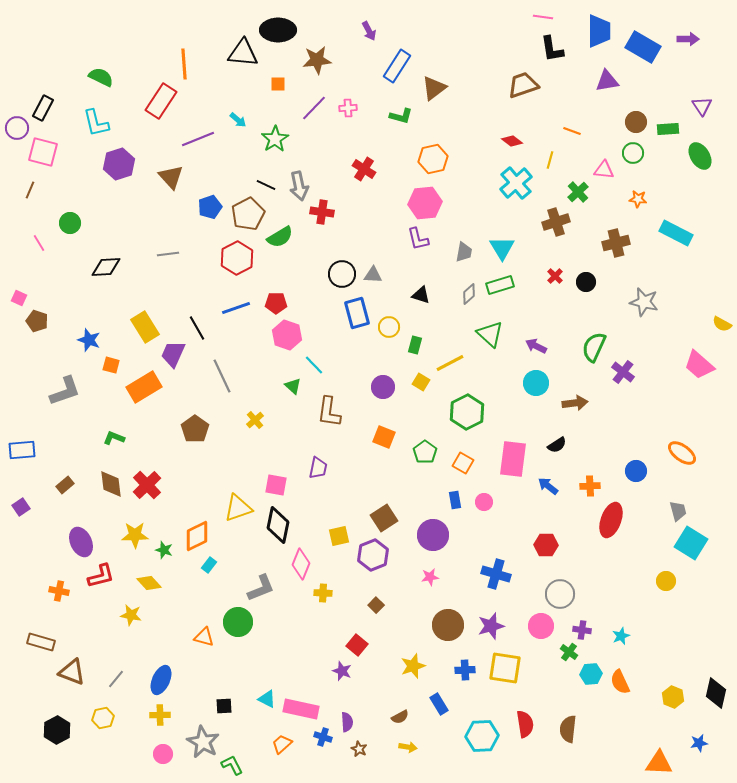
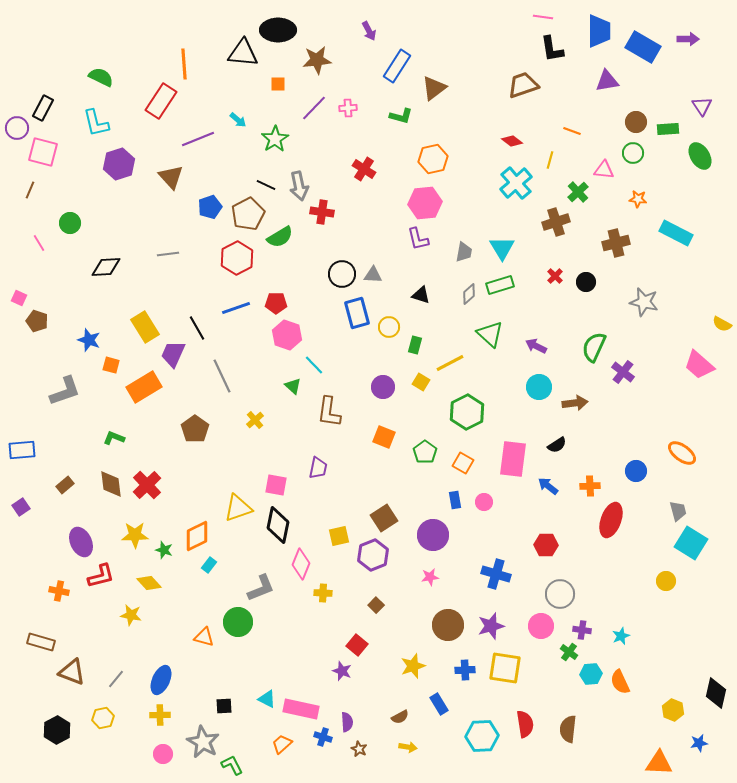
cyan circle at (536, 383): moved 3 px right, 4 px down
yellow hexagon at (673, 697): moved 13 px down
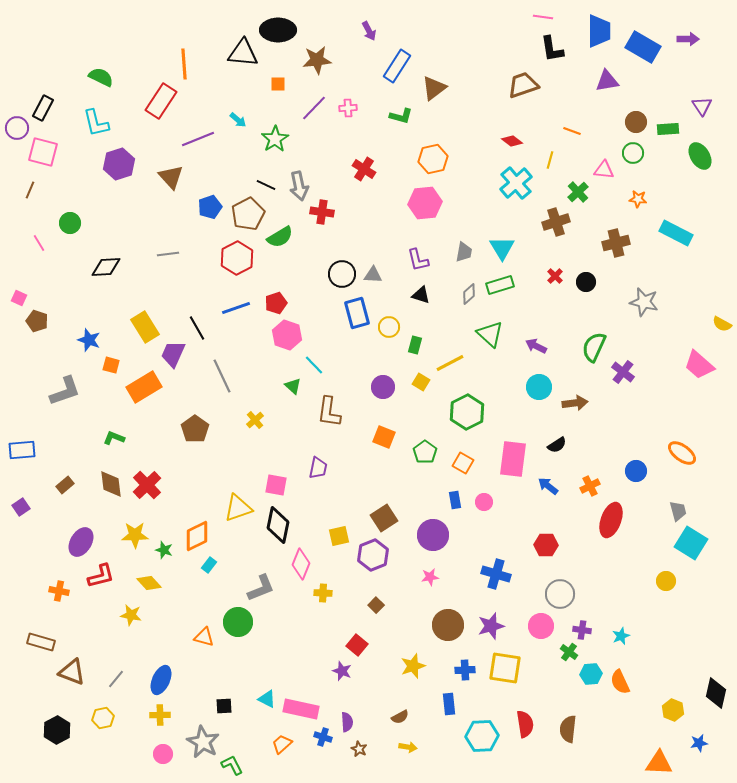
purple L-shape at (418, 239): moved 21 px down
red pentagon at (276, 303): rotated 20 degrees counterclockwise
orange cross at (590, 486): rotated 24 degrees counterclockwise
purple ellipse at (81, 542): rotated 56 degrees clockwise
blue rectangle at (439, 704): moved 10 px right; rotated 25 degrees clockwise
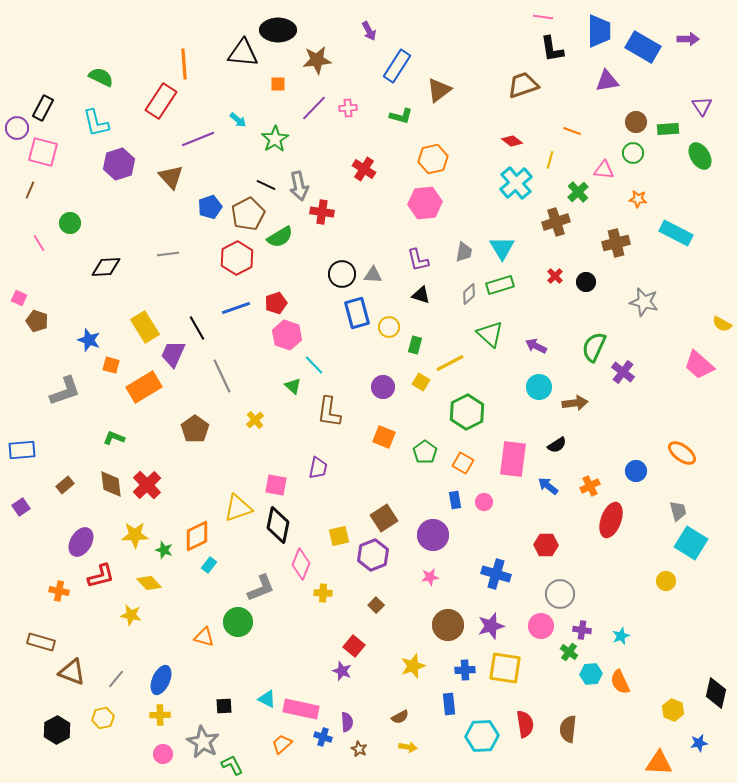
brown triangle at (434, 88): moved 5 px right, 2 px down
red square at (357, 645): moved 3 px left, 1 px down
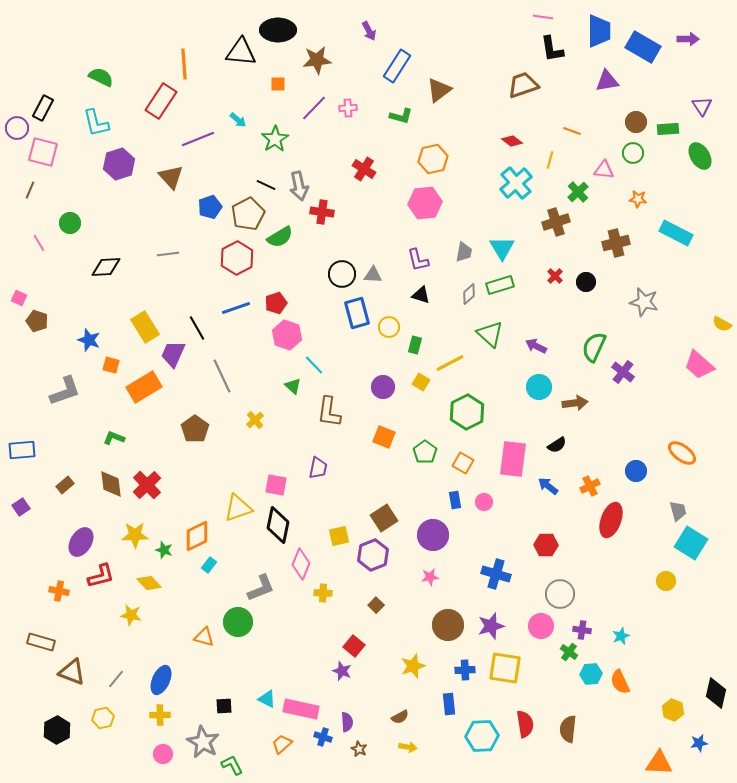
black triangle at (243, 53): moved 2 px left, 1 px up
